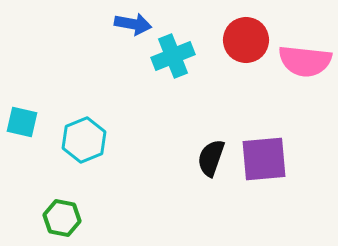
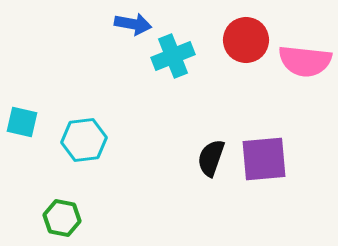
cyan hexagon: rotated 15 degrees clockwise
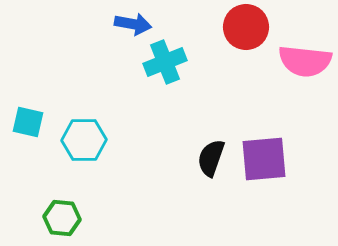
red circle: moved 13 px up
cyan cross: moved 8 px left, 6 px down
cyan square: moved 6 px right
cyan hexagon: rotated 6 degrees clockwise
green hexagon: rotated 6 degrees counterclockwise
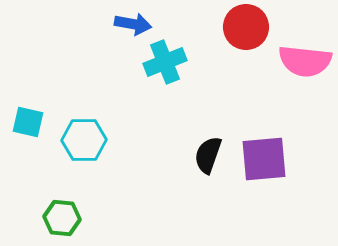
black semicircle: moved 3 px left, 3 px up
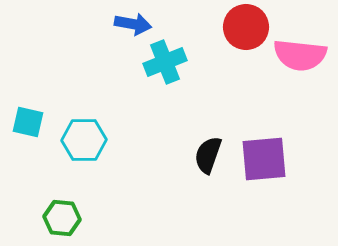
pink semicircle: moved 5 px left, 6 px up
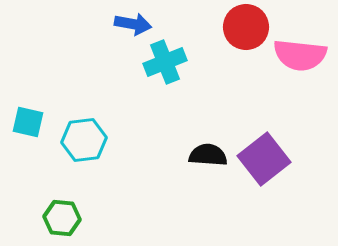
cyan hexagon: rotated 6 degrees counterclockwise
black semicircle: rotated 75 degrees clockwise
purple square: rotated 33 degrees counterclockwise
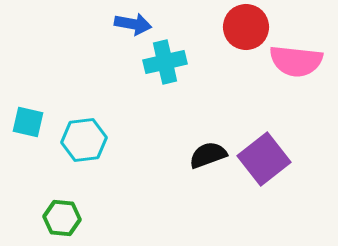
pink semicircle: moved 4 px left, 6 px down
cyan cross: rotated 9 degrees clockwise
black semicircle: rotated 24 degrees counterclockwise
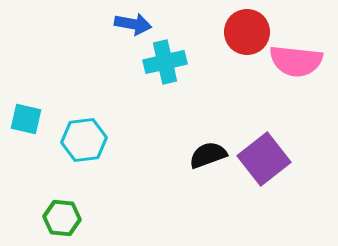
red circle: moved 1 px right, 5 px down
cyan square: moved 2 px left, 3 px up
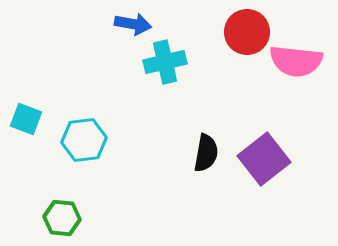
cyan square: rotated 8 degrees clockwise
black semicircle: moved 2 px left, 2 px up; rotated 120 degrees clockwise
